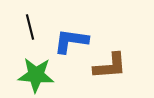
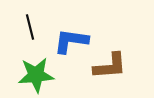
green star: rotated 9 degrees counterclockwise
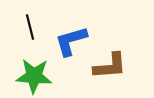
blue L-shape: rotated 24 degrees counterclockwise
green star: moved 2 px left, 1 px down; rotated 9 degrees clockwise
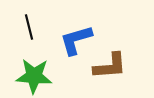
black line: moved 1 px left
blue L-shape: moved 5 px right, 1 px up
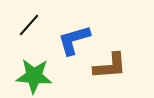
black line: moved 2 px up; rotated 55 degrees clockwise
blue L-shape: moved 2 px left
